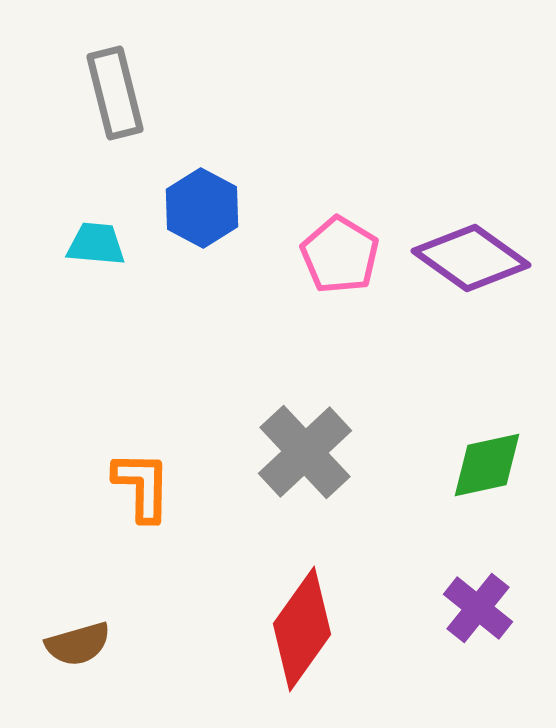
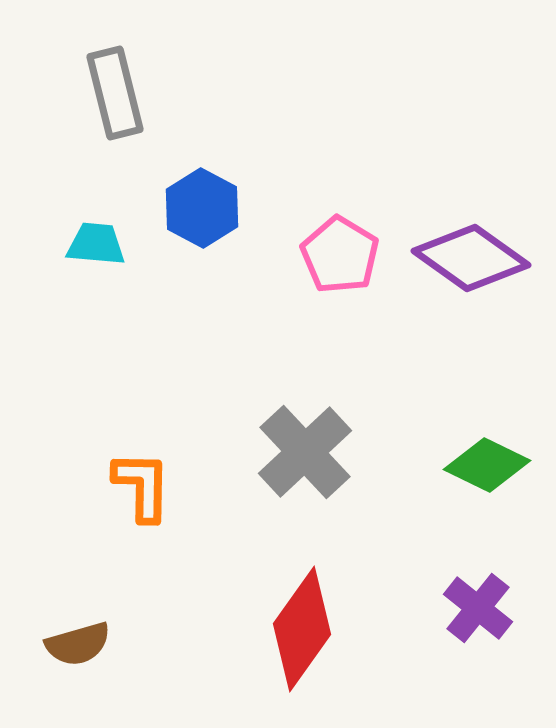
green diamond: rotated 38 degrees clockwise
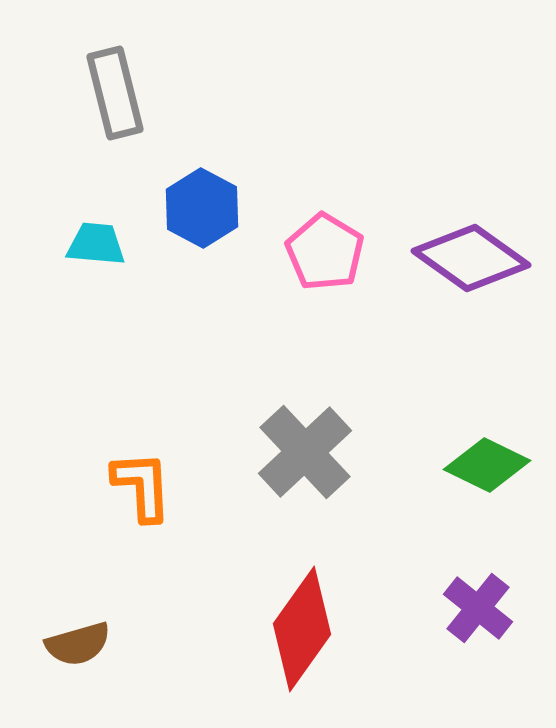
pink pentagon: moved 15 px left, 3 px up
orange L-shape: rotated 4 degrees counterclockwise
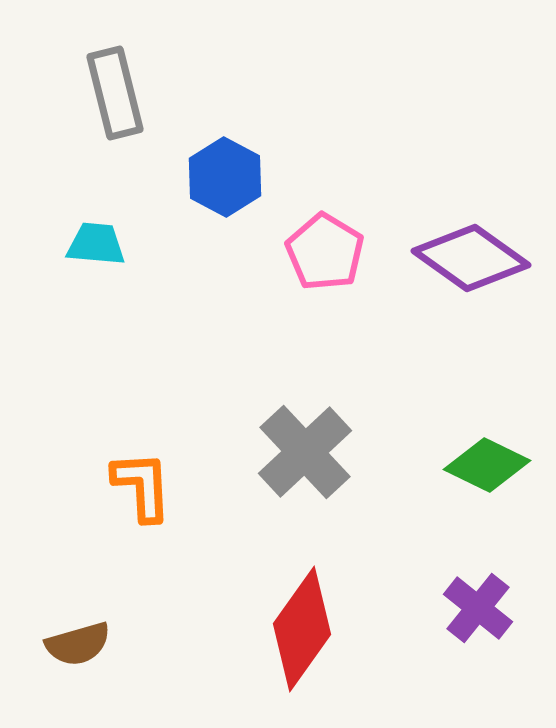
blue hexagon: moved 23 px right, 31 px up
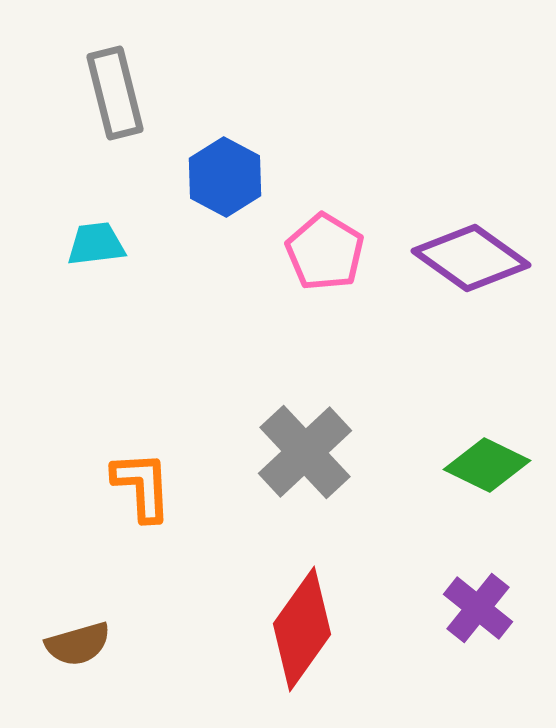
cyan trapezoid: rotated 12 degrees counterclockwise
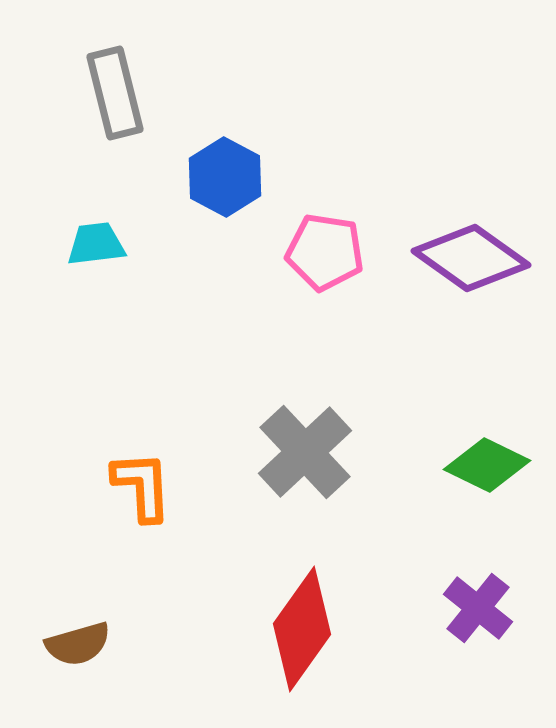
pink pentagon: rotated 22 degrees counterclockwise
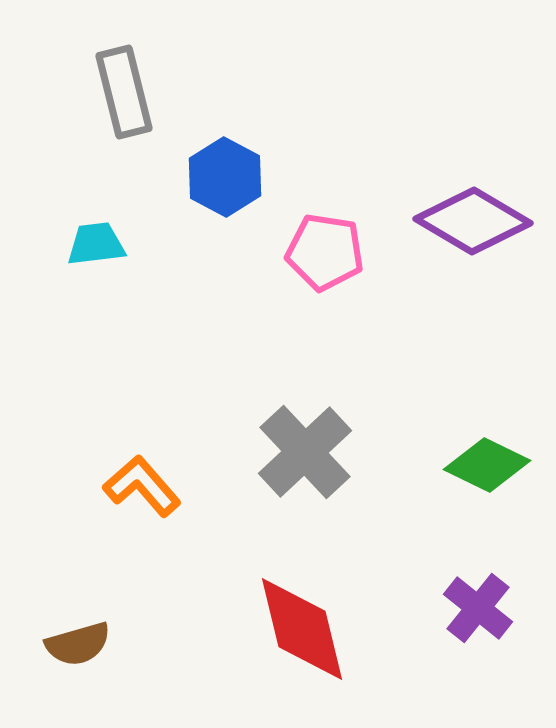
gray rectangle: moved 9 px right, 1 px up
purple diamond: moved 2 px right, 37 px up; rotated 5 degrees counterclockwise
orange L-shape: rotated 38 degrees counterclockwise
red diamond: rotated 49 degrees counterclockwise
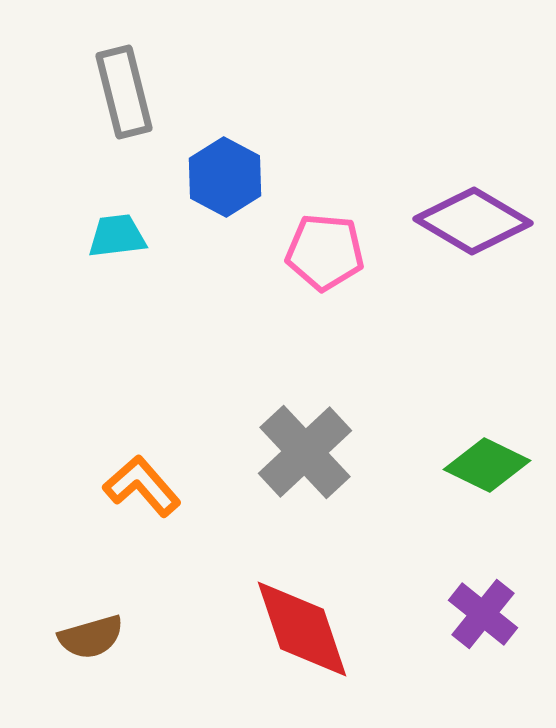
cyan trapezoid: moved 21 px right, 8 px up
pink pentagon: rotated 4 degrees counterclockwise
purple cross: moved 5 px right, 6 px down
red diamond: rotated 5 degrees counterclockwise
brown semicircle: moved 13 px right, 7 px up
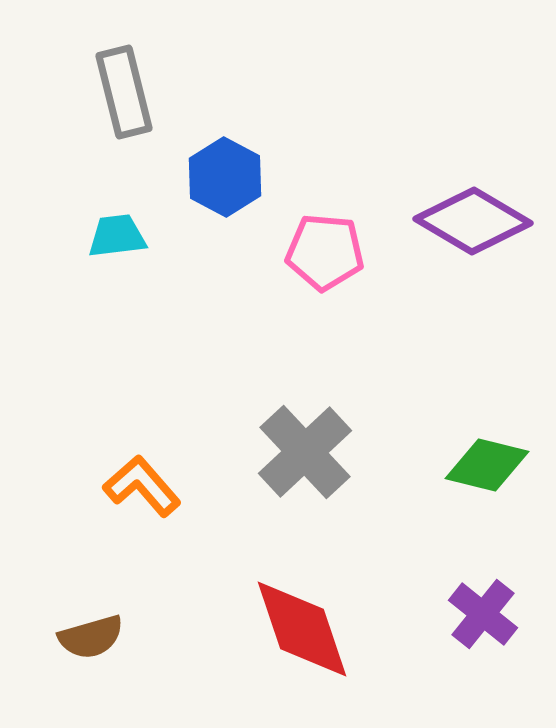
green diamond: rotated 12 degrees counterclockwise
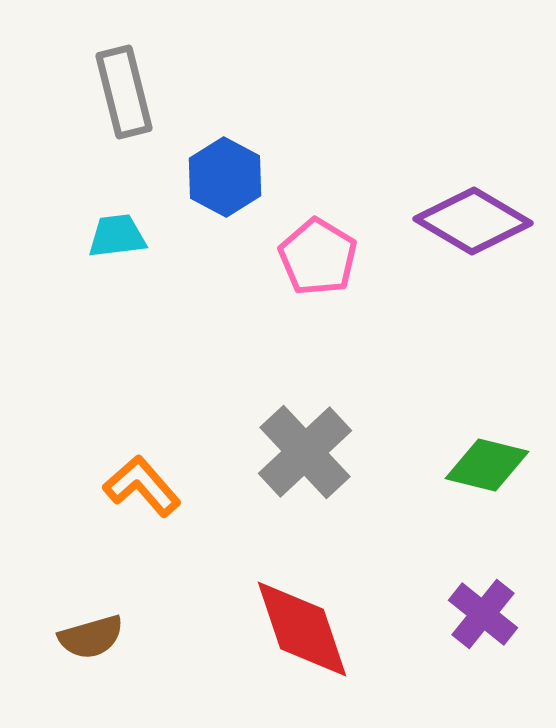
pink pentagon: moved 7 px left, 5 px down; rotated 26 degrees clockwise
